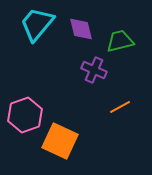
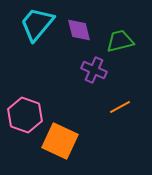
purple diamond: moved 2 px left, 1 px down
pink hexagon: rotated 20 degrees counterclockwise
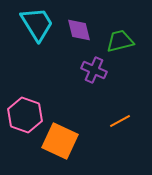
cyan trapezoid: rotated 108 degrees clockwise
orange line: moved 14 px down
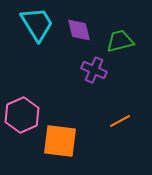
pink hexagon: moved 3 px left; rotated 16 degrees clockwise
orange square: rotated 18 degrees counterclockwise
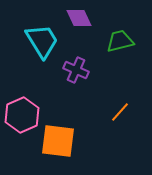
cyan trapezoid: moved 5 px right, 17 px down
purple diamond: moved 12 px up; rotated 12 degrees counterclockwise
purple cross: moved 18 px left
orange line: moved 9 px up; rotated 20 degrees counterclockwise
orange square: moved 2 px left
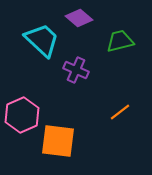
purple diamond: rotated 24 degrees counterclockwise
cyan trapezoid: moved 1 px up; rotated 15 degrees counterclockwise
orange line: rotated 10 degrees clockwise
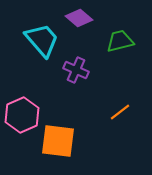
cyan trapezoid: rotated 6 degrees clockwise
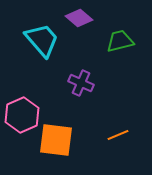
purple cross: moved 5 px right, 13 px down
orange line: moved 2 px left, 23 px down; rotated 15 degrees clockwise
orange square: moved 2 px left, 1 px up
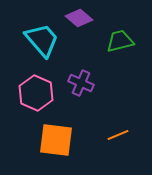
pink hexagon: moved 14 px right, 22 px up; rotated 12 degrees counterclockwise
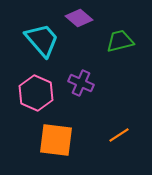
orange line: moved 1 px right; rotated 10 degrees counterclockwise
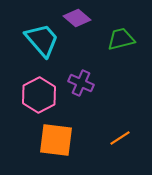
purple diamond: moved 2 px left
green trapezoid: moved 1 px right, 2 px up
pink hexagon: moved 3 px right, 2 px down; rotated 8 degrees clockwise
orange line: moved 1 px right, 3 px down
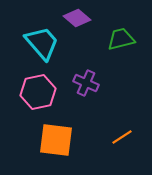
cyan trapezoid: moved 3 px down
purple cross: moved 5 px right
pink hexagon: moved 1 px left, 3 px up; rotated 16 degrees clockwise
orange line: moved 2 px right, 1 px up
